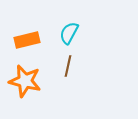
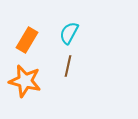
orange rectangle: rotated 45 degrees counterclockwise
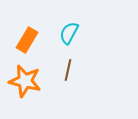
brown line: moved 4 px down
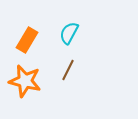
brown line: rotated 15 degrees clockwise
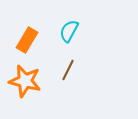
cyan semicircle: moved 2 px up
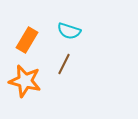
cyan semicircle: rotated 100 degrees counterclockwise
brown line: moved 4 px left, 6 px up
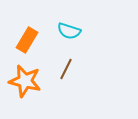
brown line: moved 2 px right, 5 px down
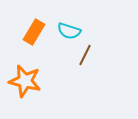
orange rectangle: moved 7 px right, 8 px up
brown line: moved 19 px right, 14 px up
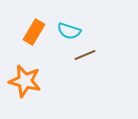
brown line: rotated 40 degrees clockwise
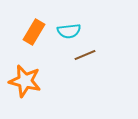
cyan semicircle: rotated 25 degrees counterclockwise
